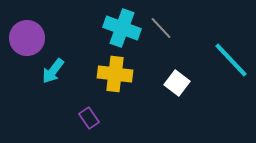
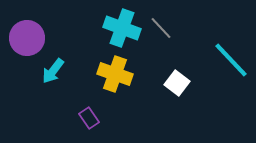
yellow cross: rotated 12 degrees clockwise
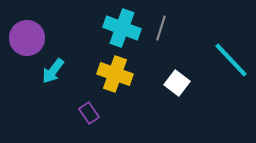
gray line: rotated 60 degrees clockwise
purple rectangle: moved 5 px up
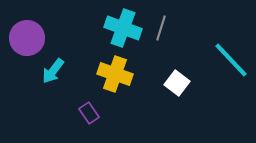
cyan cross: moved 1 px right
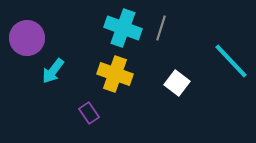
cyan line: moved 1 px down
